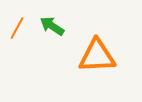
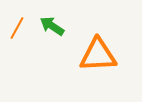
orange triangle: moved 1 px right, 1 px up
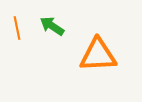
orange line: rotated 40 degrees counterclockwise
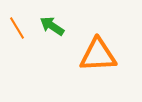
orange line: rotated 20 degrees counterclockwise
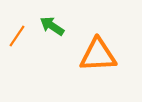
orange line: moved 8 px down; rotated 65 degrees clockwise
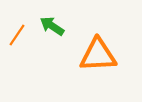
orange line: moved 1 px up
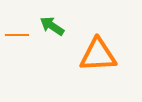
orange line: rotated 55 degrees clockwise
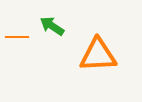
orange line: moved 2 px down
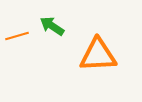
orange line: moved 1 px up; rotated 15 degrees counterclockwise
